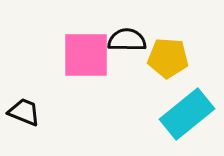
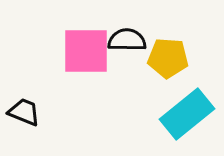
pink square: moved 4 px up
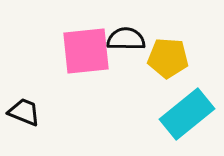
black semicircle: moved 1 px left, 1 px up
pink square: rotated 6 degrees counterclockwise
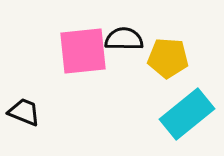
black semicircle: moved 2 px left
pink square: moved 3 px left
